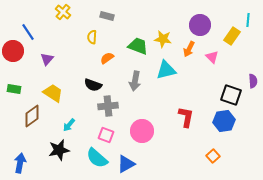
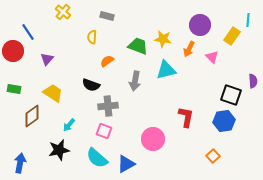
orange semicircle: moved 3 px down
black semicircle: moved 2 px left
pink circle: moved 11 px right, 8 px down
pink square: moved 2 px left, 4 px up
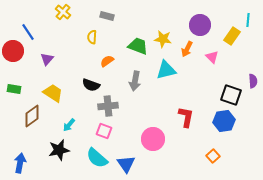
orange arrow: moved 2 px left
blue triangle: rotated 36 degrees counterclockwise
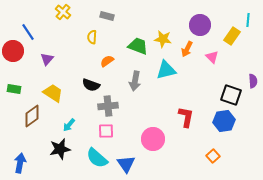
pink square: moved 2 px right; rotated 21 degrees counterclockwise
black star: moved 1 px right, 1 px up
